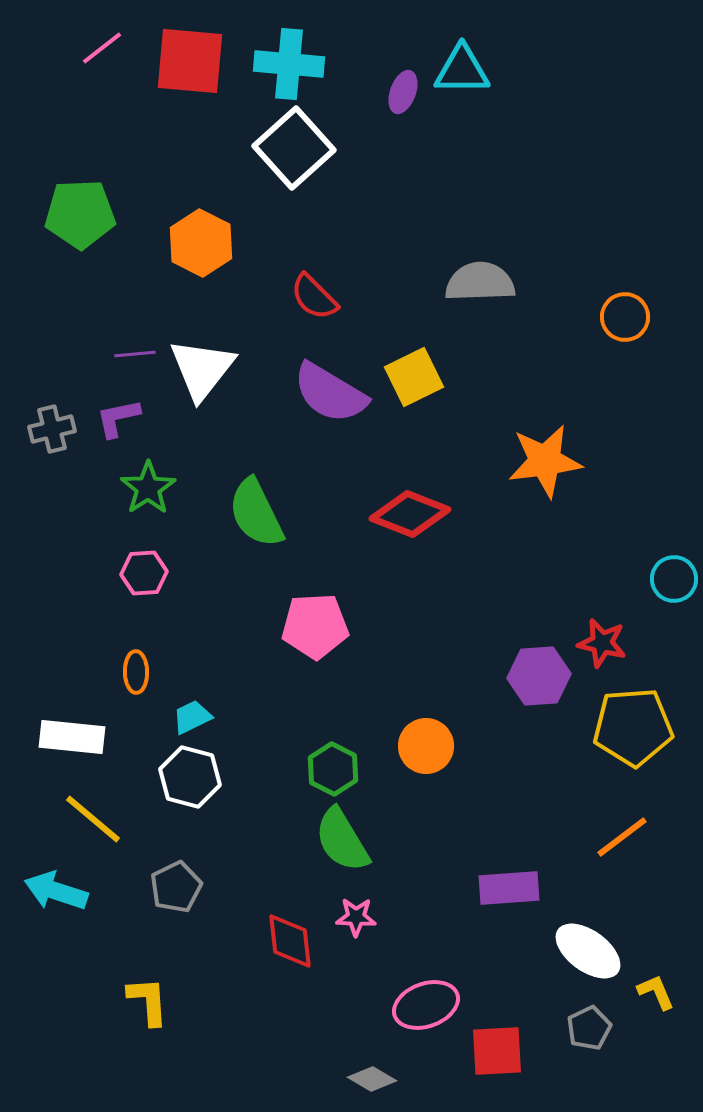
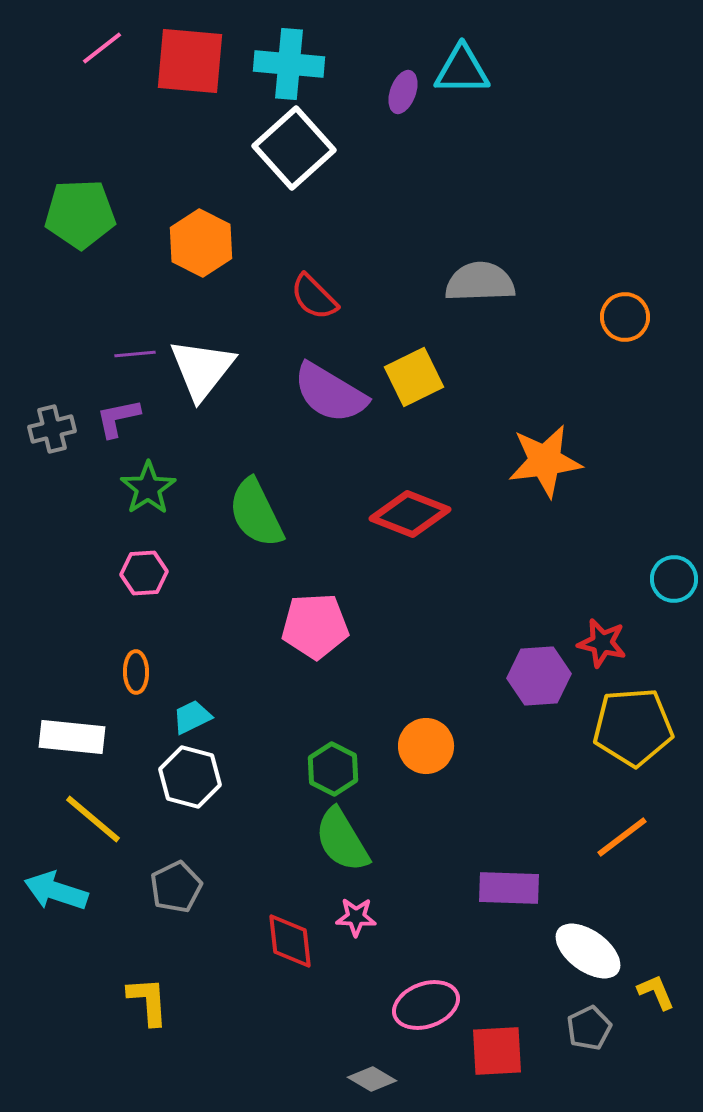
purple rectangle at (509, 888): rotated 6 degrees clockwise
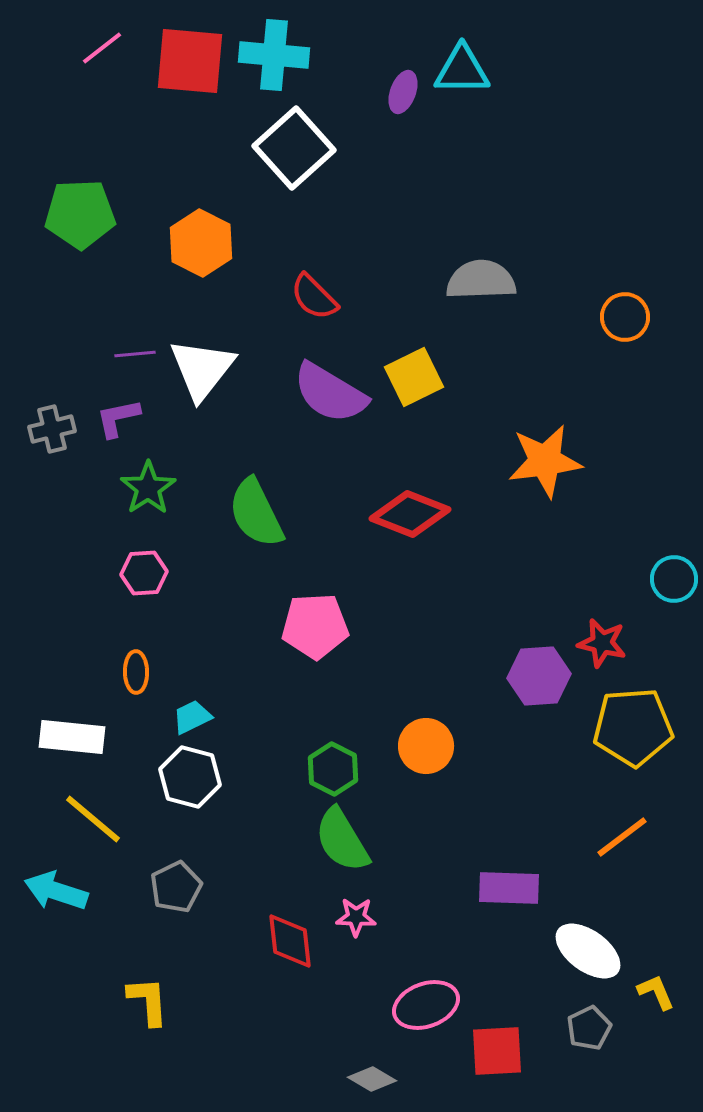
cyan cross at (289, 64): moved 15 px left, 9 px up
gray semicircle at (480, 282): moved 1 px right, 2 px up
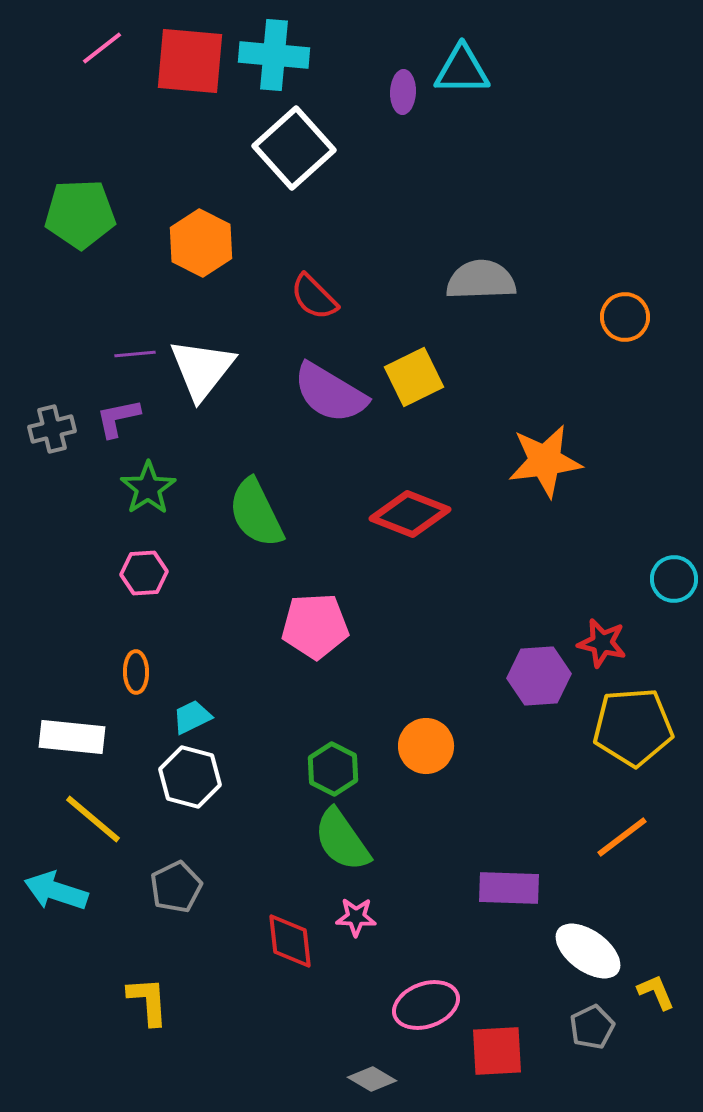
purple ellipse at (403, 92): rotated 18 degrees counterclockwise
green semicircle at (342, 840): rotated 4 degrees counterclockwise
gray pentagon at (589, 1028): moved 3 px right, 1 px up
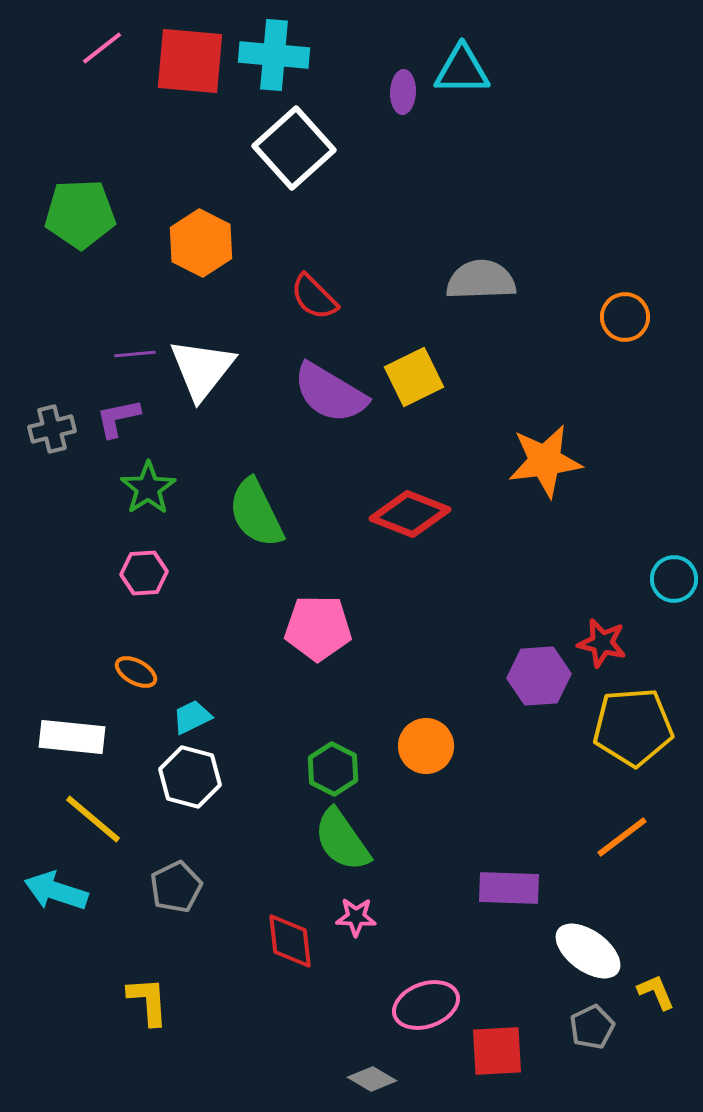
pink pentagon at (315, 626): moved 3 px right, 2 px down; rotated 4 degrees clockwise
orange ellipse at (136, 672): rotated 60 degrees counterclockwise
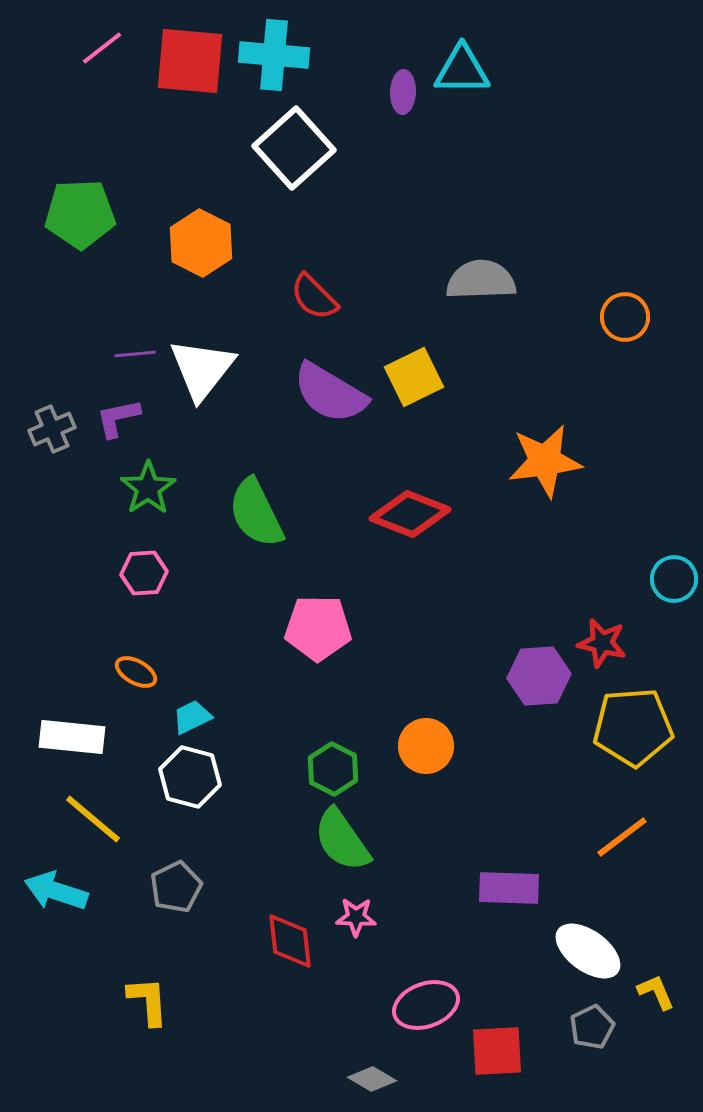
gray cross at (52, 429): rotated 9 degrees counterclockwise
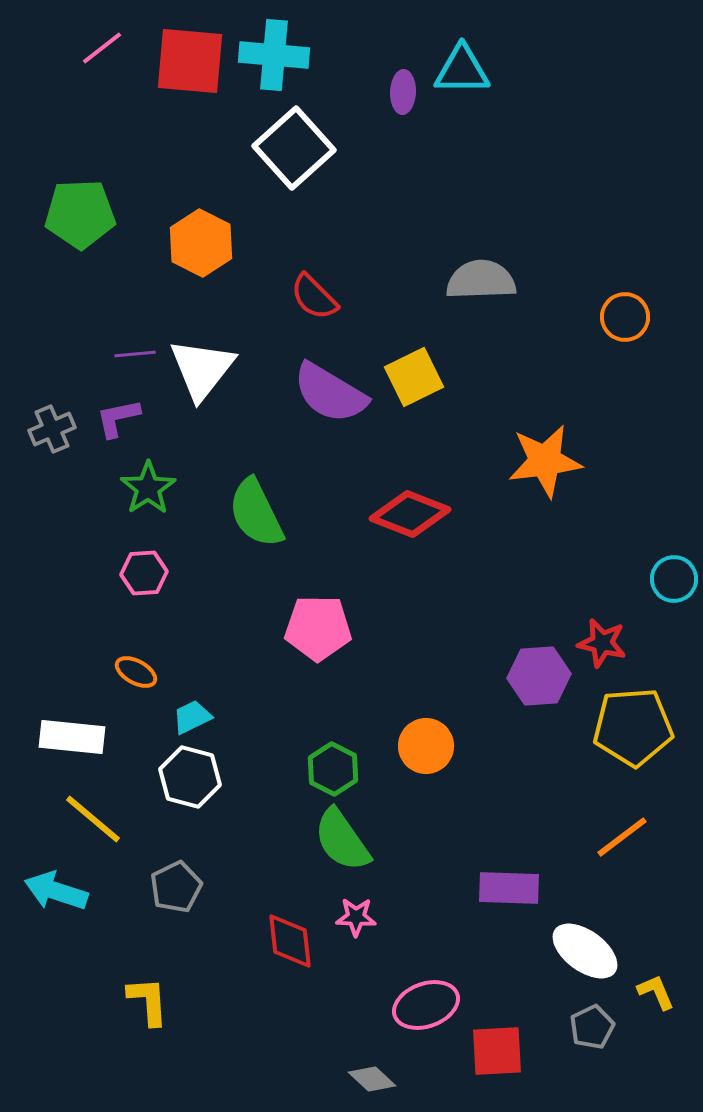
white ellipse at (588, 951): moved 3 px left
gray diamond at (372, 1079): rotated 12 degrees clockwise
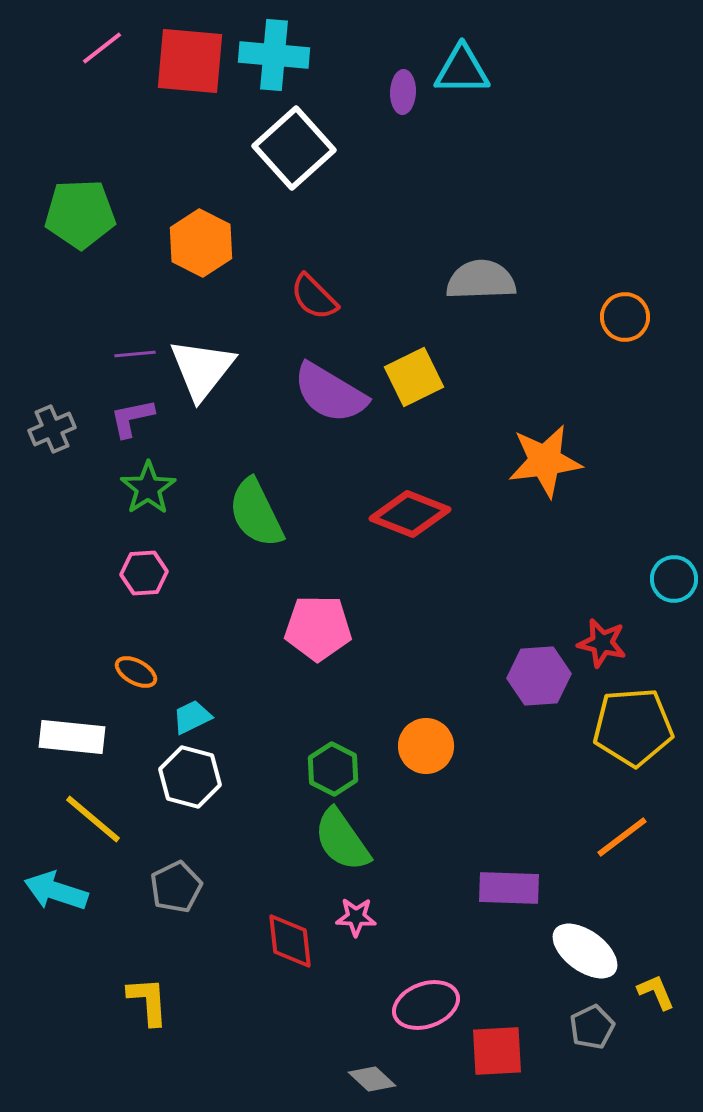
purple L-shape at (118, 418): moved 14 px right
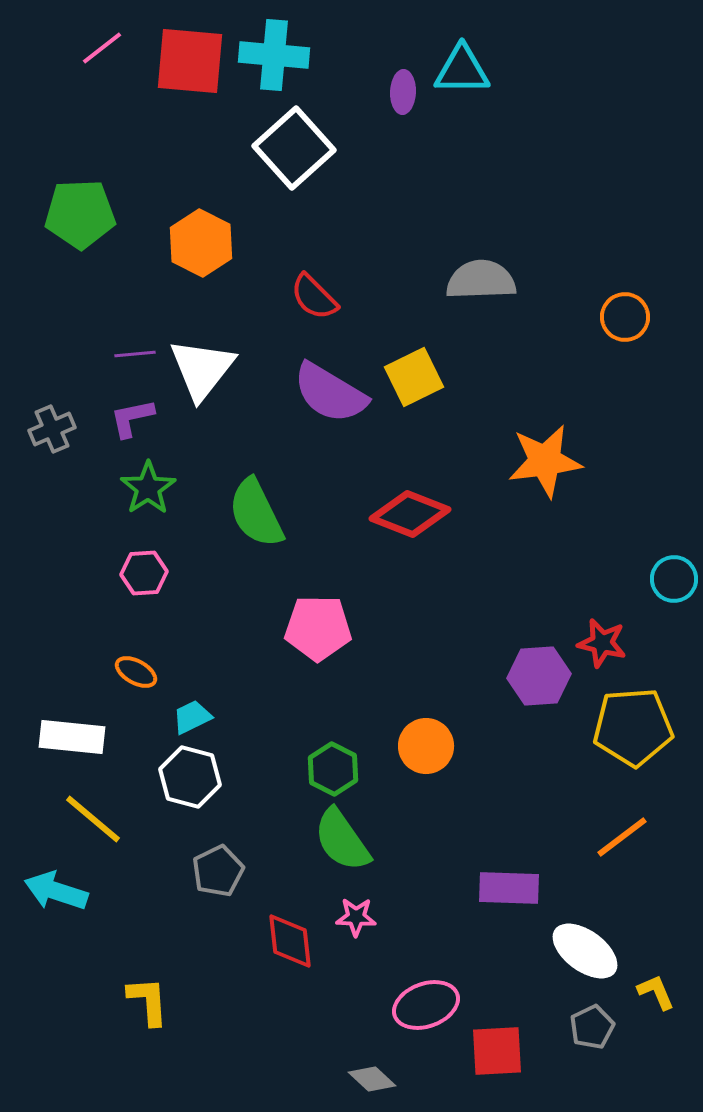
gray pentagon at (176, 887): moved 42 px right, 16 px up
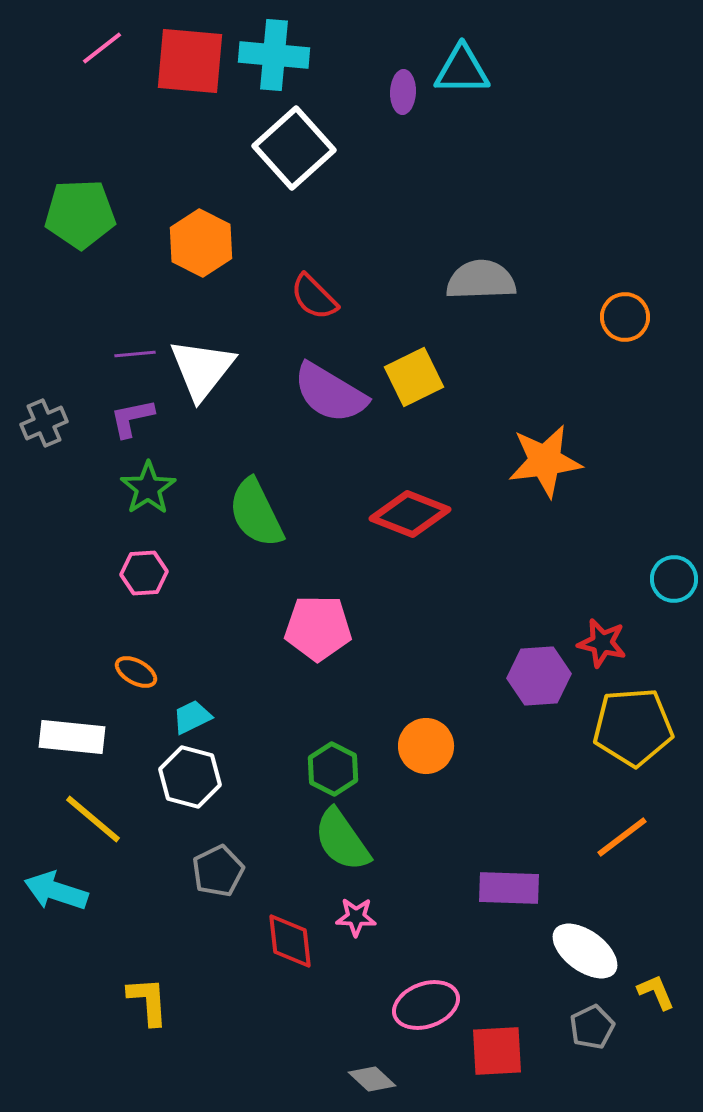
gray cross at (52, 429): moved 8 px left, 6 px up
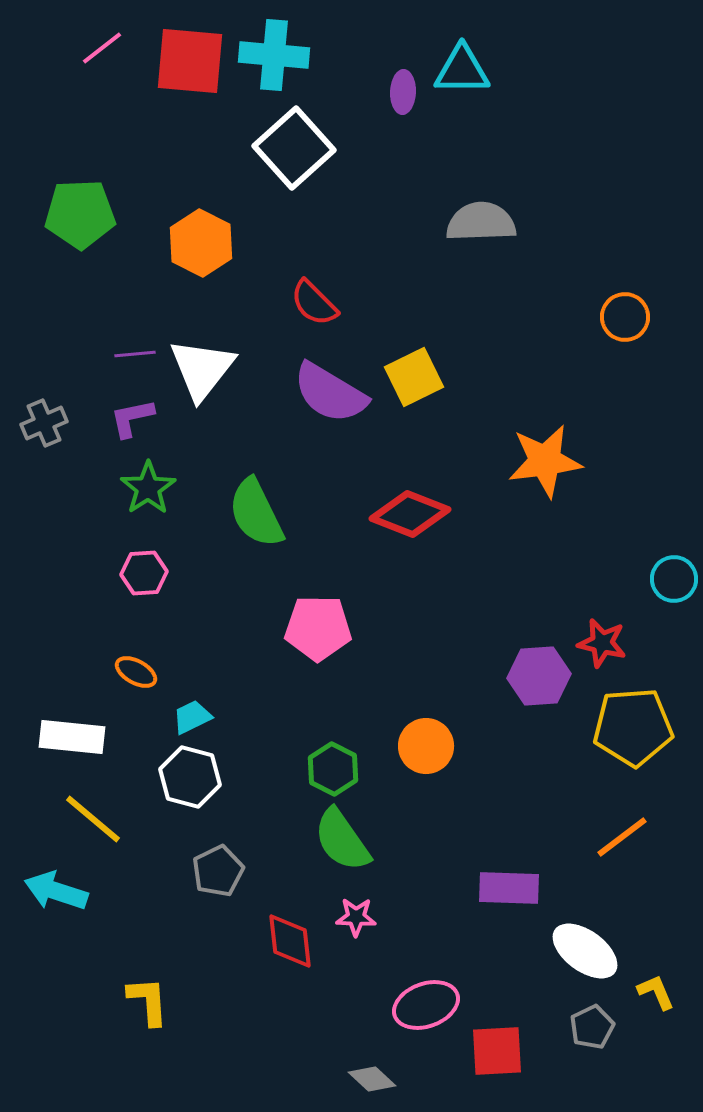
gray semicircle at (481, 280): moved 58 px up
red semicircle at (314, 297): moved 6 px down
